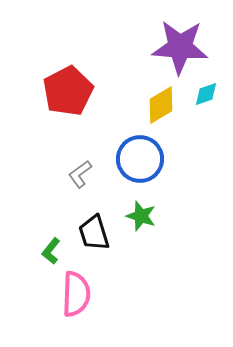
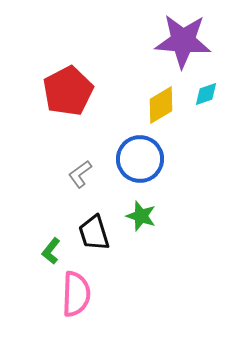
purple star: moved 3 px right, 6 px up
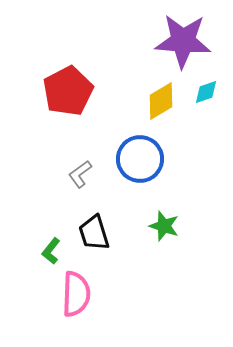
cyan diamond: moved 2 px up
yellow diamond: moved 4 px up
green star: moved 23 px right, 10 px down
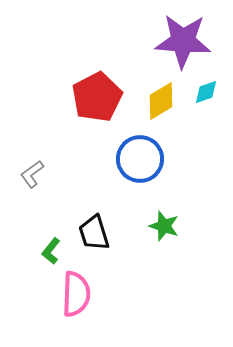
red pentagon: moved 29 px right, 6 px down
gray L-shape: moved 48 px left
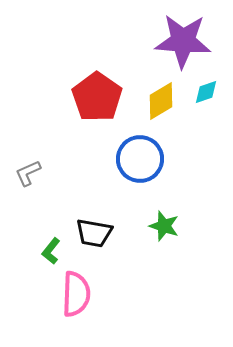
red pentagon: rotated 9 degrees counterclockwise
gray L-shape: moved 4 px left, 1 px up; rotated 12 degrees clockwise
black trapezoid: rotated 63 degrees counterclockwise
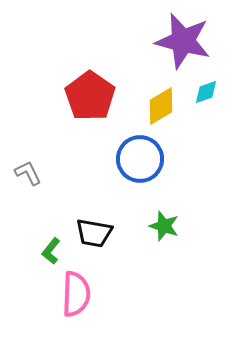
purple star: rotated 10 degrees clockwise
red pentagon: moved 7 px left, 1 px up
yellow diamond: moved 5 px down
gray L-shape: rotated 88 degrees clockwise
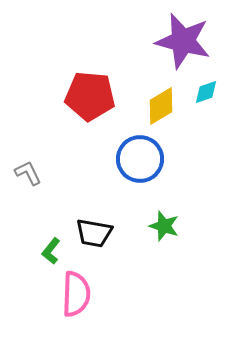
red pentagon: rotated 30 degrees counterclockwise
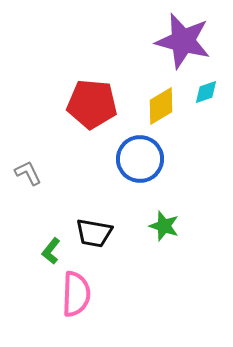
red pentagon: moved 2 px right, 8 px down
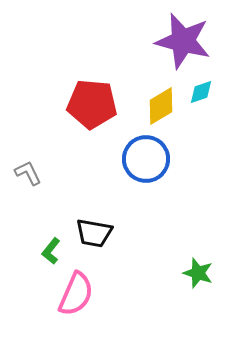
cyan diamond: moved 5 px left
blue circle: moved 6 px right
green star: moved 34 px right, 47 px down
pink semicircle: rotated 21 degrees clockwise
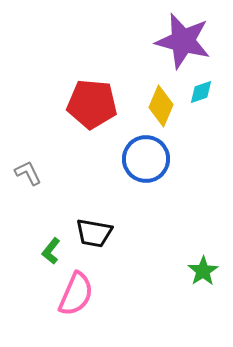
yellow diamond: rotated 36 degrees counterclockwise
green star: moved 5 px right, 2 px up; rotated 20 degrees clockwise
